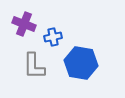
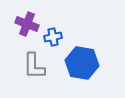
purple cross: moved 3 px right
blue hexagon: moved 1 px right
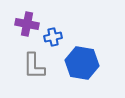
purple cross: rotated 10 degrees counterclockwise
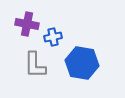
gray L-shape: moved 1 px right, 1 px up
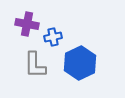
blue hexagon: moved 2 px left; rotated 24 degrees clockwise
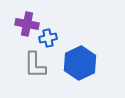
blue cross: moved 5 px left, 1 px down
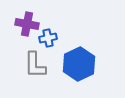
blue hexagon: moved 1 px left, 1 px down
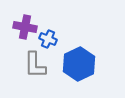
purple cross: moved 2 px left, 3 px down
blue cross: moved 1 px down; rotated 36 degrees clockwise
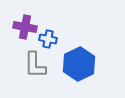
blue cross: rotated 12 degrees counterclockwise
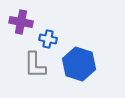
purple cross: moved 4 px left, 5 px up
blue hexagon: rotated 16 degrees counterclockwise
